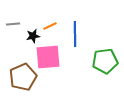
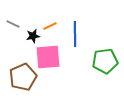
gray line: rotated 32 degrees clockwise
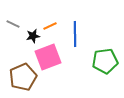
pink square: rotated 16 degrees counterclockwise
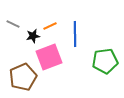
pink square: moved 1 px right
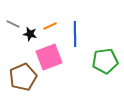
black star: moved 3 px left, 2 px up; rotated 24 degrees clockwise
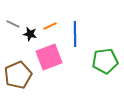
brown pentagon: moved 5 px left, 2 px up
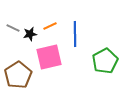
gray line: moved 4 px down
black star: rotated 24 degrees counterclockwise
pink square: rotated 8 degrees clockwise
green pentagon: rotated 20 degrees counterclockwise
brown pentagon: rotated 8 degrees counterclockwise
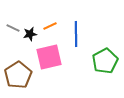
blue line: moved 1 px right
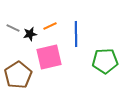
green pentagon: rotated 25 degrees clockwise
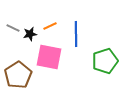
pink square: rotated 24 degrees clockwise
green pentagon: rotated 15 degrees counterclockwise
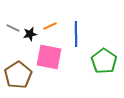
green pentagon: moved 1 px left; rotated 20 degrees counterclockwise
